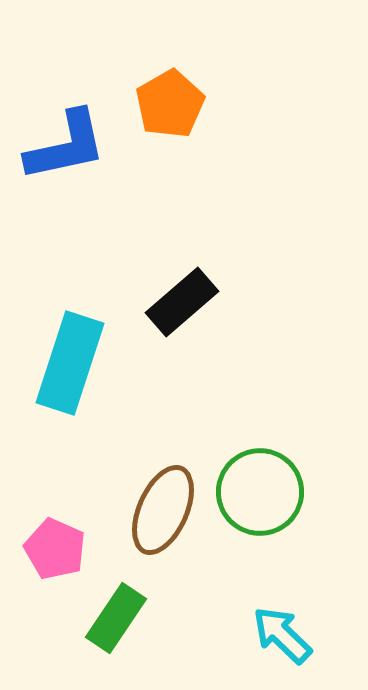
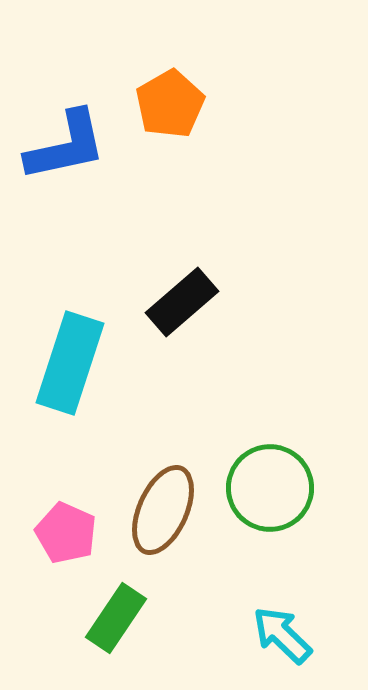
green circle: moved 10 px right, 4 px up
pink pentagon: moved 11 px right, 16 px up
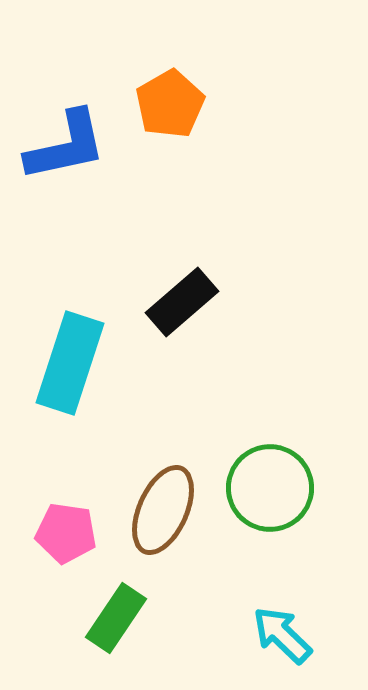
pink pentagon: rotated 16 degrees counterclockwise
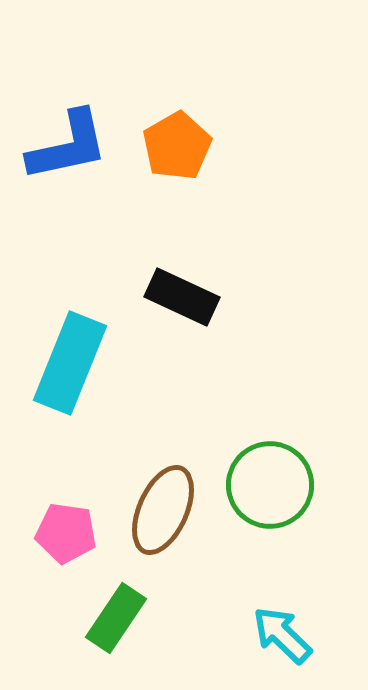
orange pentagon: moved 7 px right, 42 px down
blue L-shape: moved 2 px right
black rectangle: moved 5 px up; rotated 66 degrees clockwise
cyan rectangle: rotated 4 degrees clockwise
green circle: moved 3 px up
